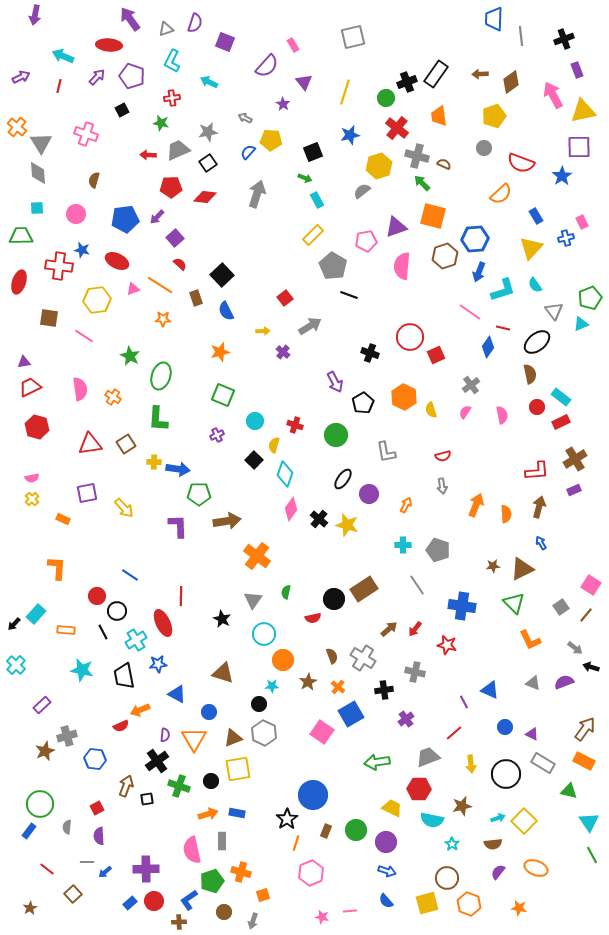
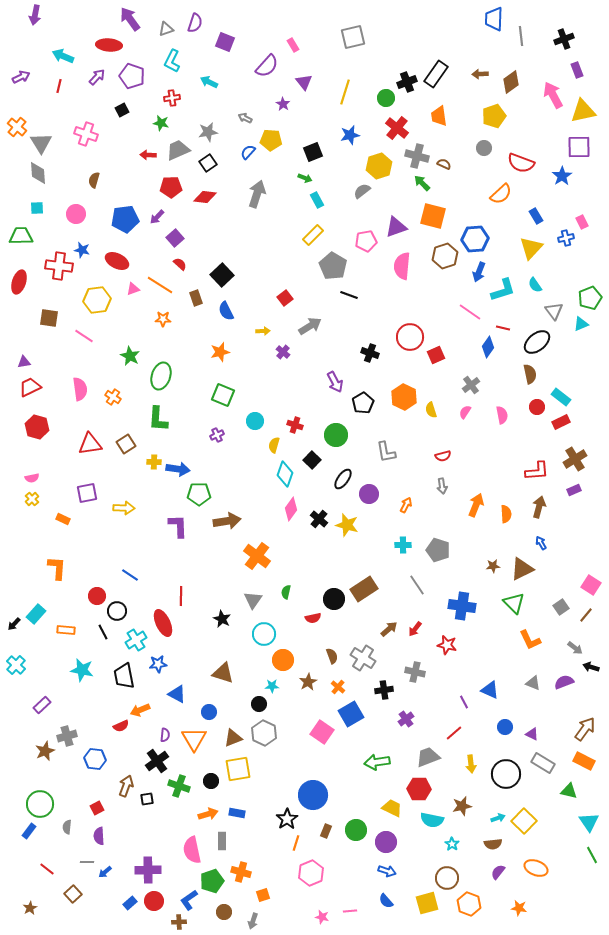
black square at (254, 460): moved 58 px right
yellow arrow at (124, 508): rotated 45 degrees counterclockwise
purple cross at (146, 869): moved 2 px right, 1 px down
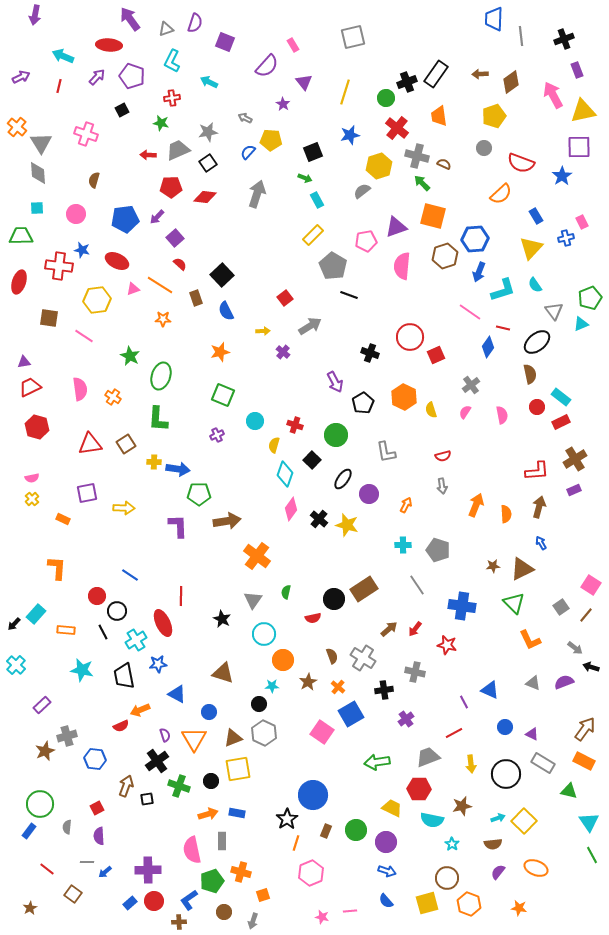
red line at (454, 733): rotated 12 degrees clockwise
purple semicircle at (165, 735): rotated 24 degrees counterclockwise
brown square at (73, 894): rotated 12 degrees counterclockwise
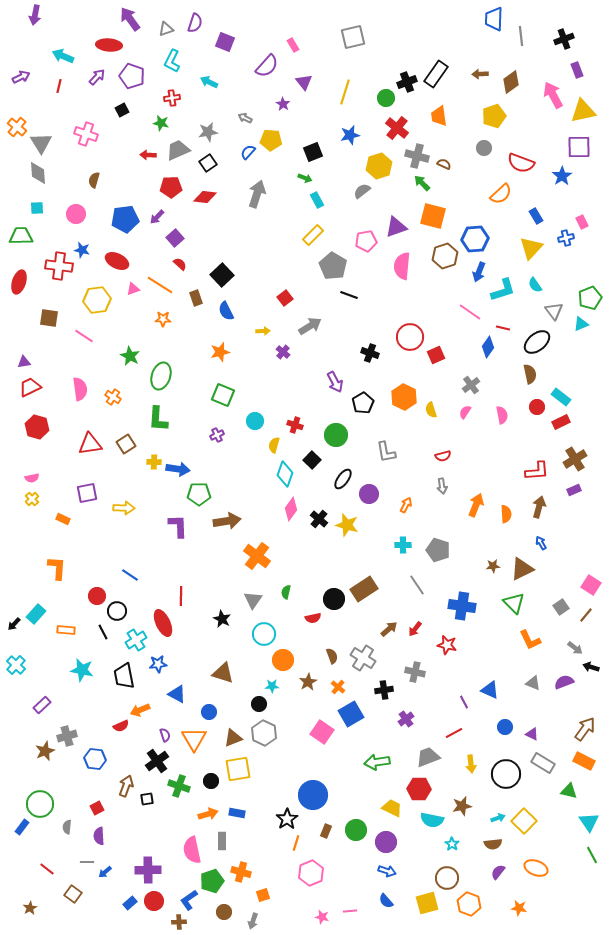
blue rectangle at (29, 831): moved 7 px left, 4 px up
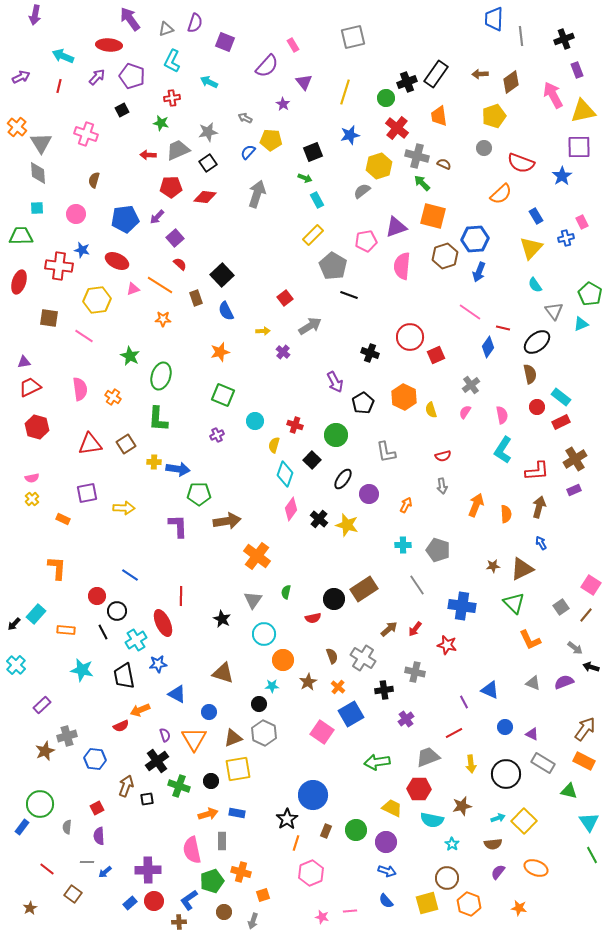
cyan L-shape at (503, 290): moved 160 px down; rotated 140 degrees clockwise
green pentagon at (590, 298): moved 4 px up; rotated 20 degrees counterclockwise
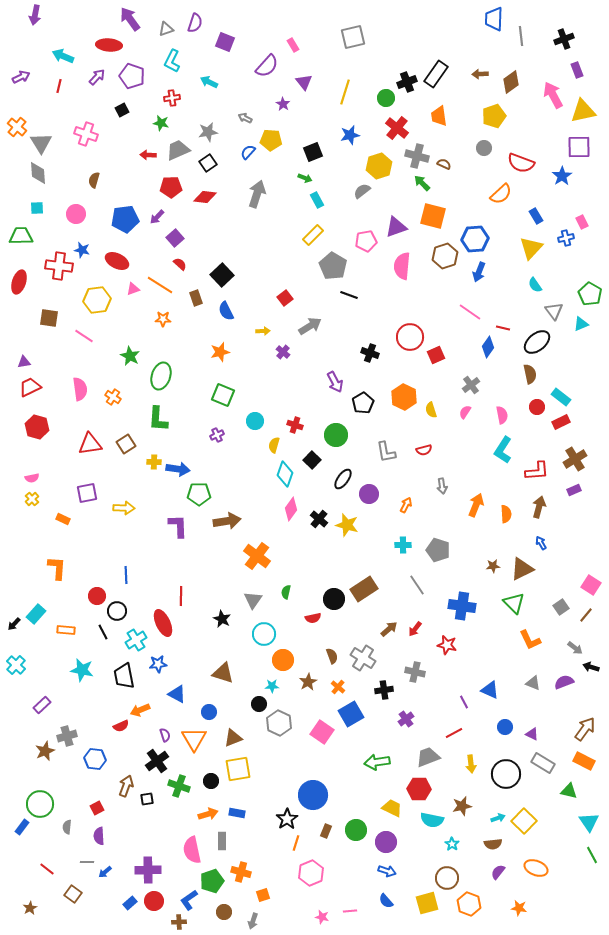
red semicircle at (443, 456): moved 19 px left, 6 px up
blue line at (130, 575): moved 4 px left; rotated 54 degrees clockwise
gray hexagon at (264, 733): moved 15 px right, 10 px up
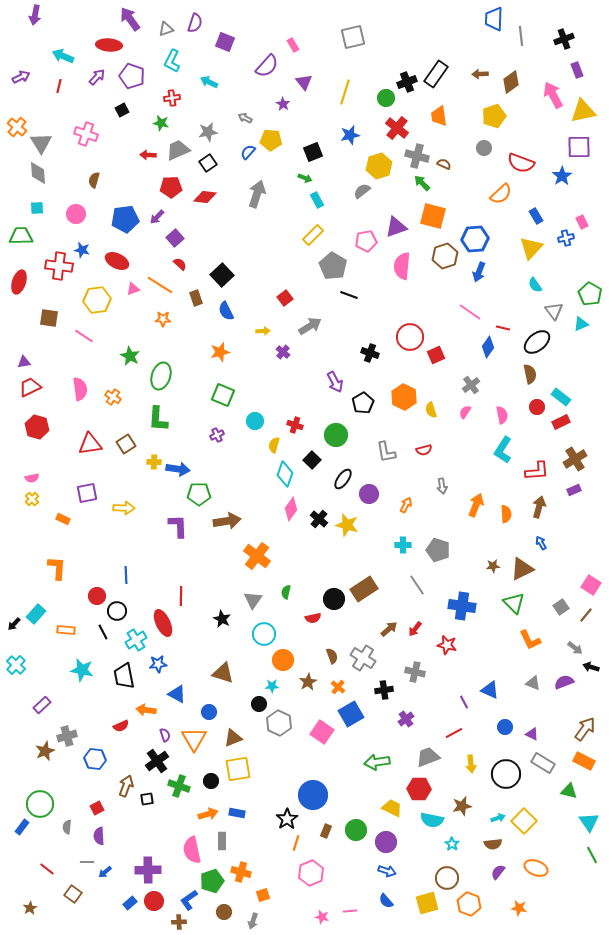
orange arrow at (140, 710): moved 6 px right; rotated 30 degrees clockwise
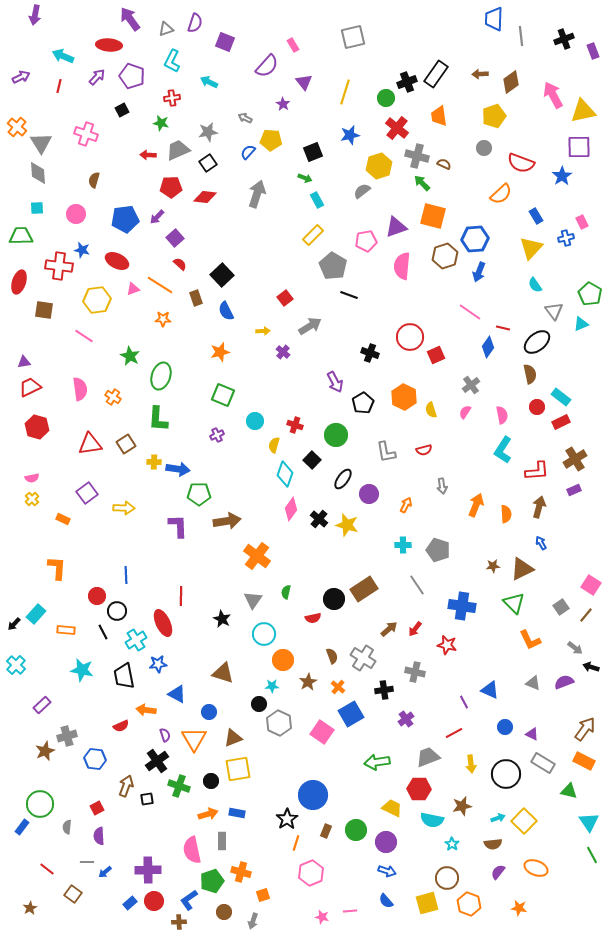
purple rectangle at (577, 70): moved 16 px right, 19 px up
brown square at (49, 318): moved 5 px left, 8 px up
purple square at (87, 493): rotated 25 degrees counterclockwise
